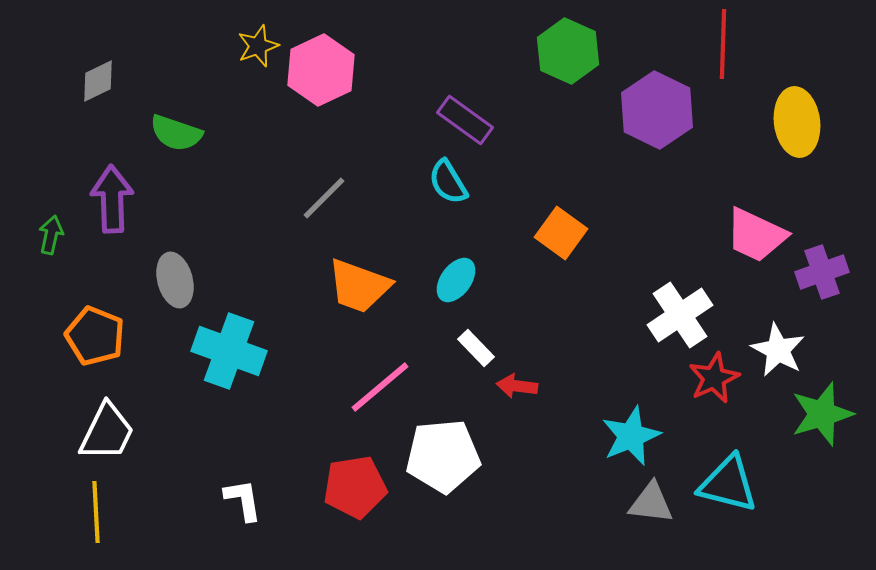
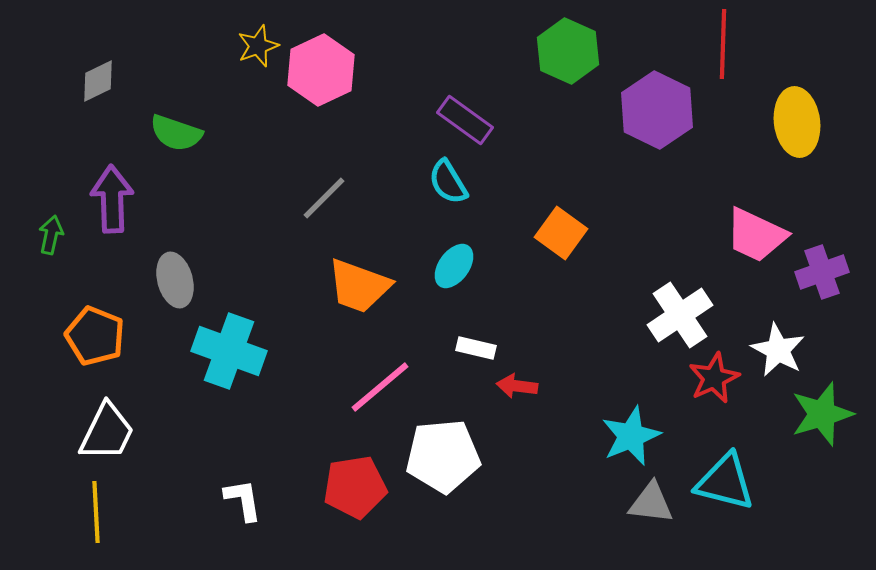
cyan ellipse: moved 2 px left, 14 px up
white rectangle: rotated 33 degrees counterclockwise
cyan triangle: moved 3 px left, 2 px up
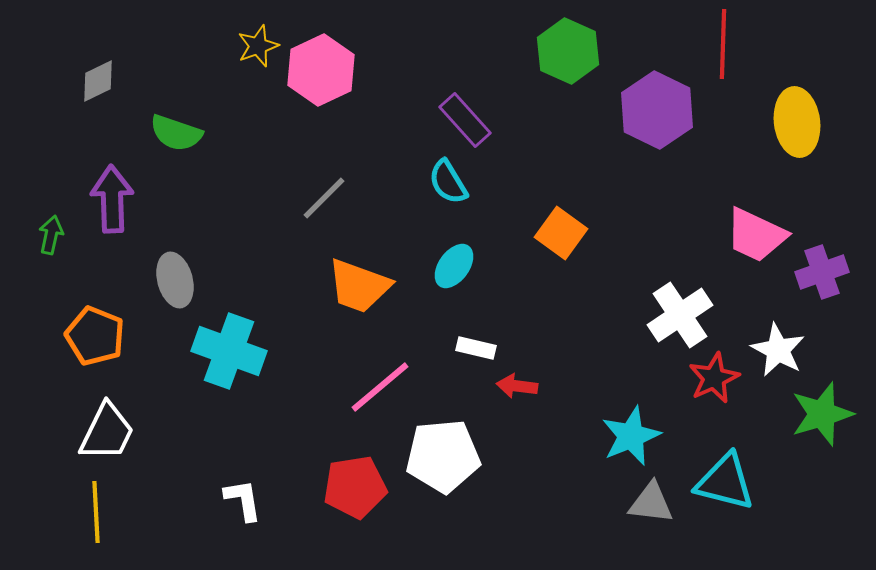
purple rectangle: rotated 12 degrees clockwise
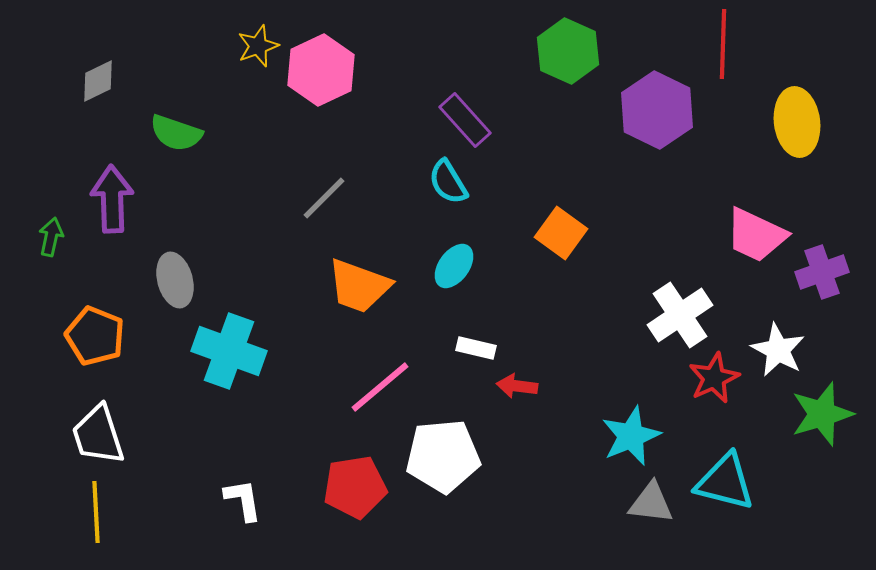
green arrow: moved 2 px down
white trapezoid: moved 9 px left, 3 px down; rotated 136 degrees clockwise
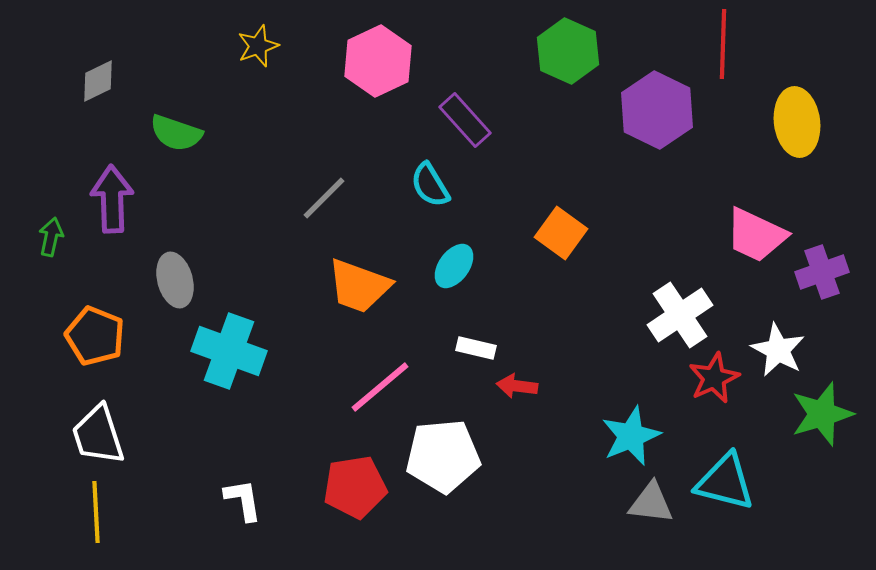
pink hexagon: moved 57 px right, 9 px up
cyan semicircle: moved 18 px left, 3 px down
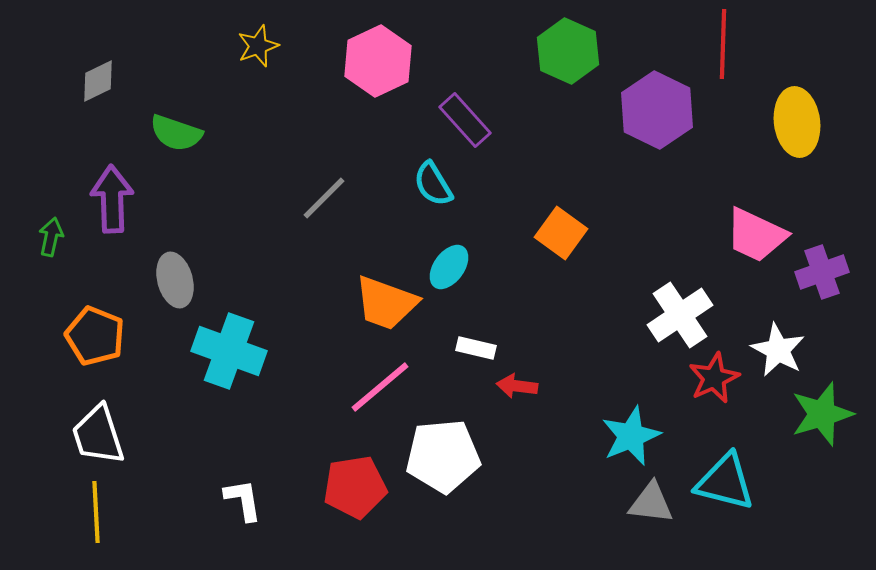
cyan semicircle: moved 3 px right, 1 px up
cyan ellipse: moved 5 px left, 1 px down
orange trapezoid: moved 27 px right, 17 px down
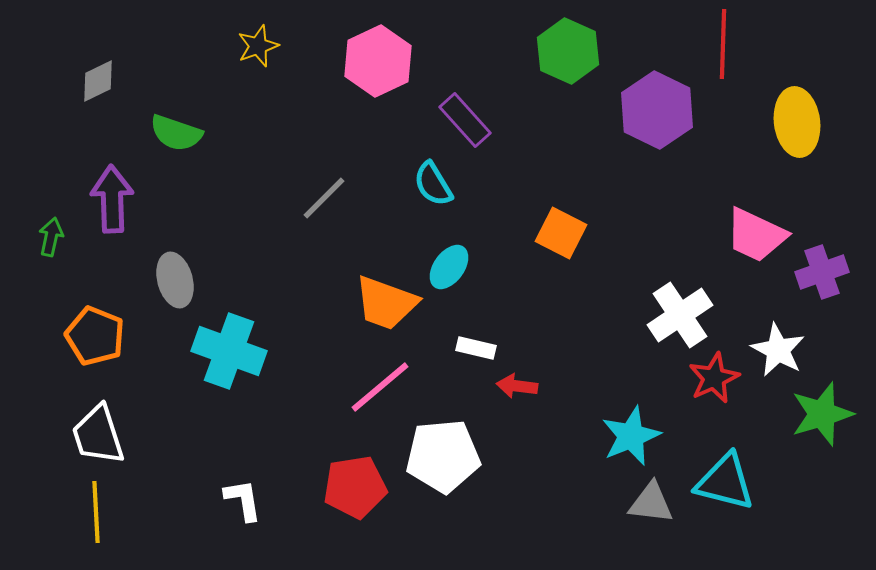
orange square: rotated 9 degrees counterclockwise
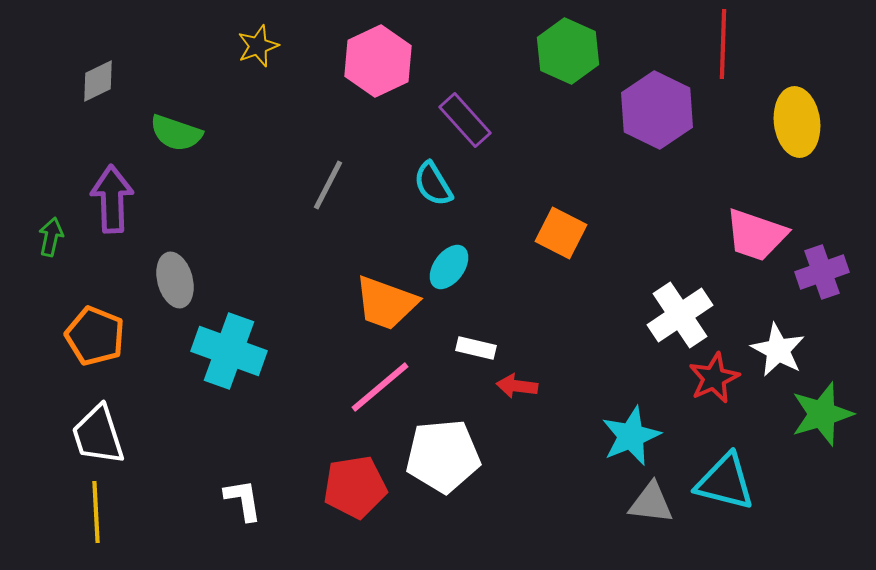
gray line: moved 4 px right, 13 px up; rotated 18 degrees counterclockwise
pink trapezoid: rotated 6 degrees counterclockwise
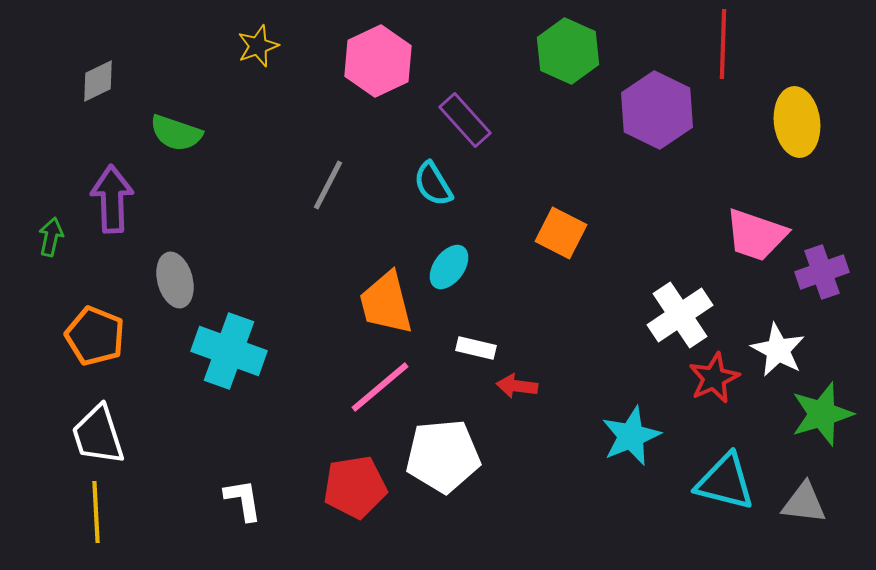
orange trapezoid: rotated 56 degrees clockwise
gray triangle: moved 153 px right
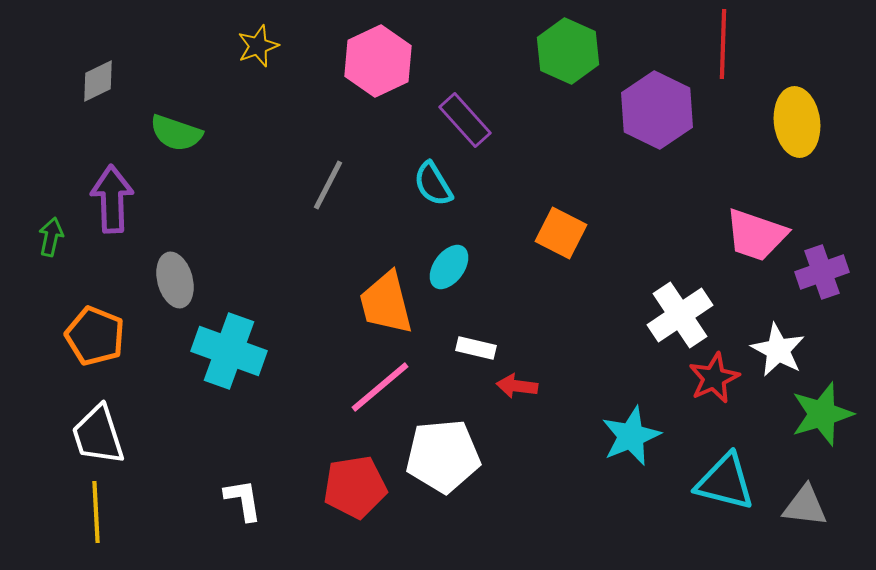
gray triangle: moved 1 px right, 3 px down
